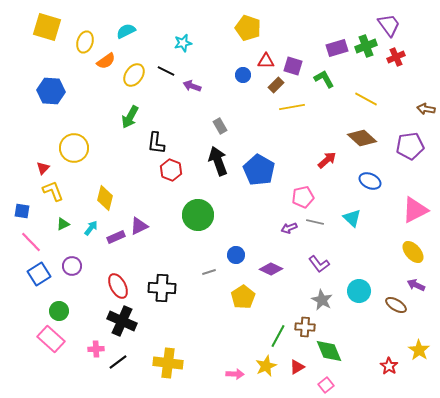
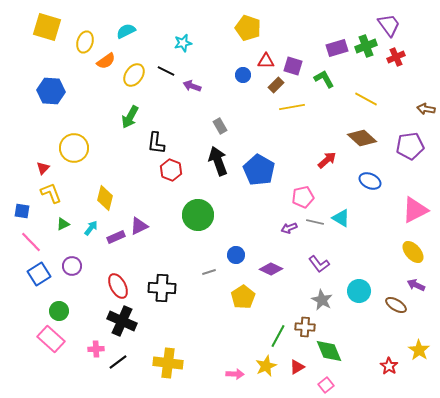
yellow L-shape at (53, 191): moved 2 px left, 2 px down
cyan triangle at (352, 218): moved 11 px left; rotated 12 degrees counterclockwise
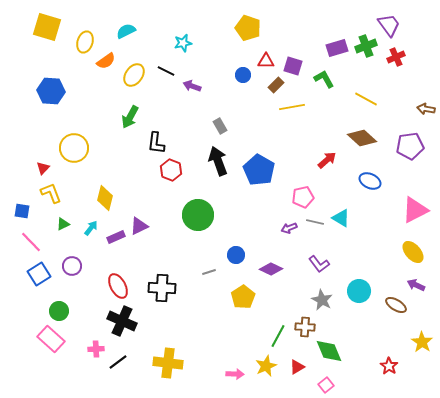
yellow star at (419, 350): moved 3 px right, 8 px up
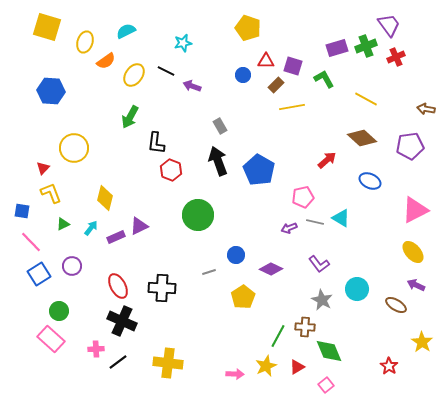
cyan circle at (359, 291): moved 2 px left, 2 px up
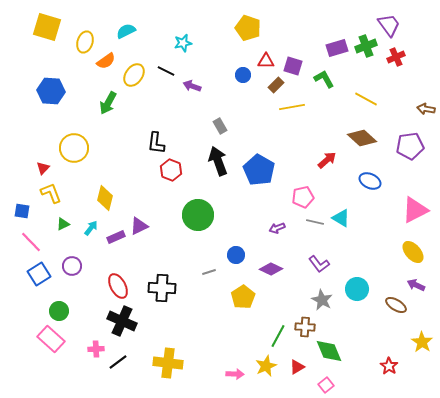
green arrow at (130, 117): moved 22 px left, 14 px up
purple arrow at (289, 228): moved 12 px left
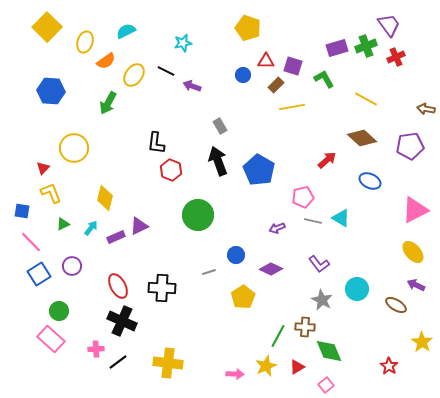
yellow square at (47, 27): rotated 28 degrees clockwise
gray line at (315, 222): moved 2 px left, 1 px up
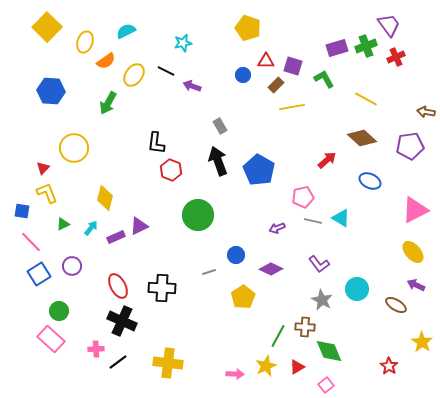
brown arrow at (426, 109): moved 3 px down
yellow L-shape at (51, 193): moved 4 px left
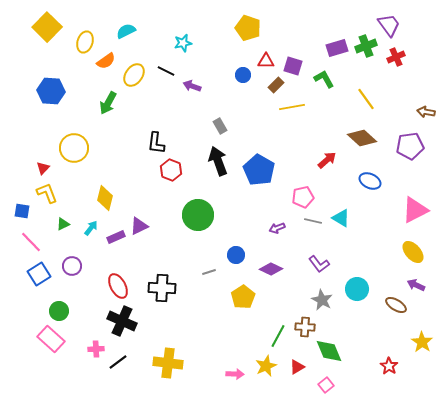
yellow line at (366, 99): rotated 25 degrees clockwise
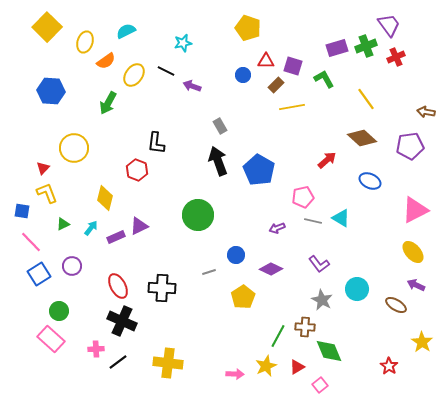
red hexagon at (171, 170): moved 34 px left
pink square at (326, 385): moved 6 px left
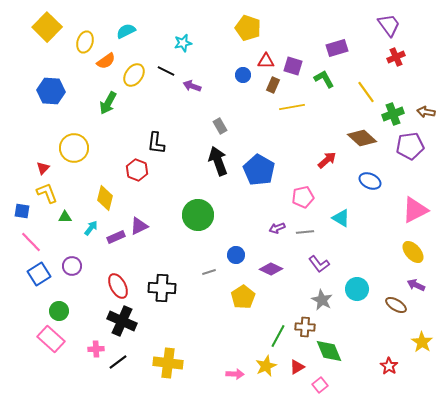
green cross at (366, 46): moved 27 px right, 68 px down
brown rectangle at (276, 85): moved 3 px left; rotated 21 degrees counterclockwise
yellow line at (366, 99): moved 7 px up
gray line at (313, 221): moved 8 px left, 11 px down; rotated 18 degrees counterclockwise
green triangle at (63, 224): moved 2 px right, 7 px up; rotated 24 degrees clockwise
